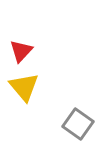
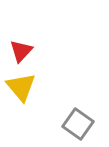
yellow triangle: moved 3 px left
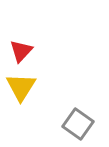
yellow triangle: rotated 12 degrees clockwise
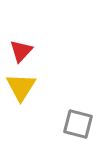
gray square: rotated 20 degrees counterclockwise
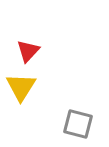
red triangle: moved 7 px right
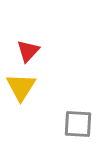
gray square: rotated 12 degrees counterclockwise
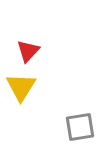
gray square: moved 2 px right, 3 px down; rotated 12 degrees counterclockwise
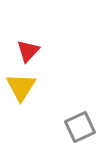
gray square: rotated 16 degrees counterclockwise
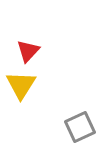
yellow triangle: moved 2 px up
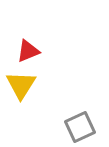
red triangle: rotated 25 degrees clockwise
